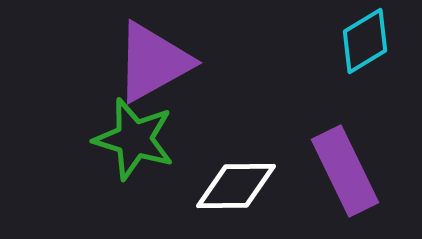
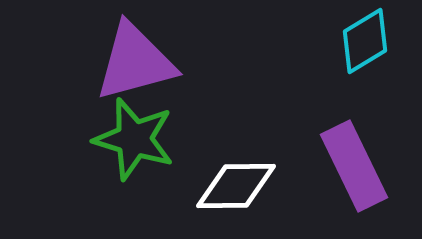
purple triangle: moved 18 px left; rotated 14 degrees clockwise
purple rectangle: moved 9 px right, 5 px up
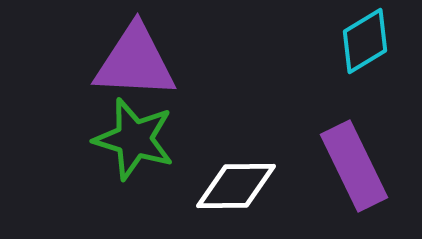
purple triangle: rotated 18 degrees clockwise
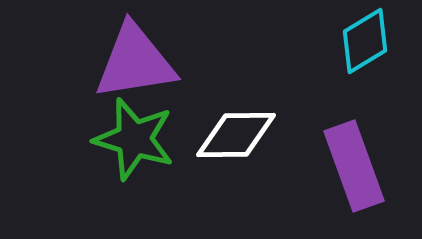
purple triangle: rotated 12 degrees counterclockwise
purple rectangle: rotated 6 degrees clockwise
white diamond: moved 51 px up
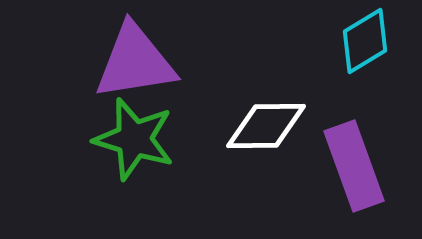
white diamond: moved 30 px right, 9 px up
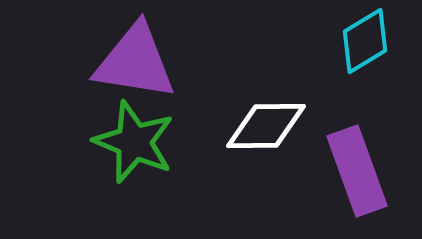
purple triangle: rotated 18 degrees clockwise
green star: moved 3 px down; rotated 6 degrees clockwise
purple rectangle: moved 3 px right, 5 px down
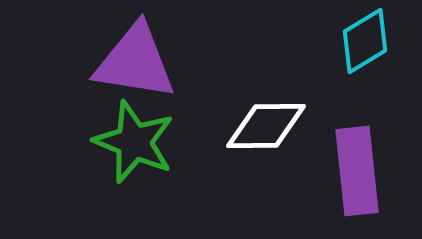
purple rectangle: rotated 14 degrees clockwise
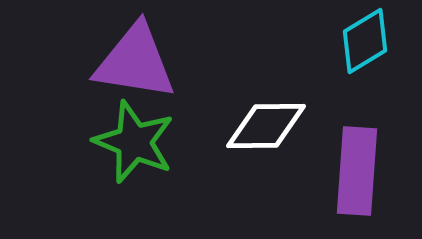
purple rectangle: rotated 10 degrees clockwise
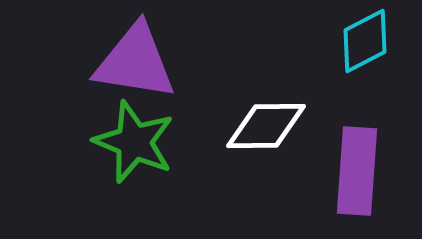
cyan diamond: rotated 4 degrees clockwise
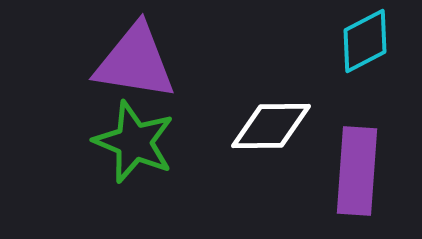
white diamond: moved 5 px right
